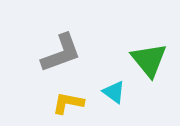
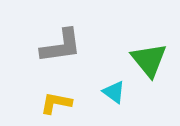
gray L-shape: moved 7 px up; rotated 12 degrees clockwise
yellow L-shape: moved 12 px left
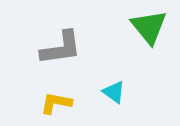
gray L-shape: moved 2 px down
green triangle: moved 33 px up
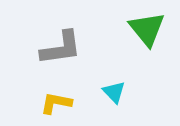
green triangle: moved 2 px left, 2 px down
cyan triangle: rotated 10 degrees clockwise
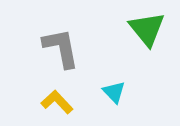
gray L-shape: rotated 93 degrees counterclockwise
yellow L-shape: moved 1 px right, 1 px up; rotated 36 degrees clockwise
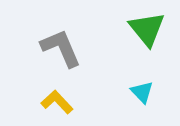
gray L-shape: rotated 12 degrees counterclockwise
cyan triangle: moved 28 px right
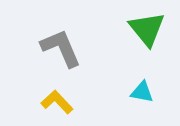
cyan triangle: rotated 35 degrees counterclockwise
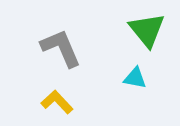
green triangle: moved 1 px down
cyan triangle: moved 7 px left, 14 px up
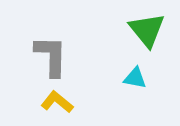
gray L-shape: moved 10 px left, 8 px down; rotated 24 degrees clockwise
yellow L-shape: rotated 8 degrees counterclockwise
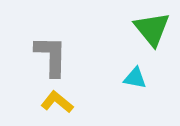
green triangle: moved 5 px right, 1 px up
